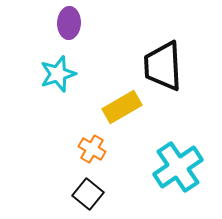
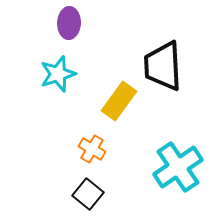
yellow rectangle: moved 3 px left, 6 px up; rotated 24 degrees counterclockwise
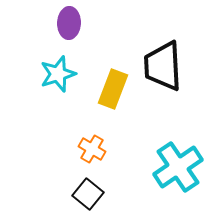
yellow rectangle: moved 6 px left, 12 px up; rotated 15 degrees counterclockwise
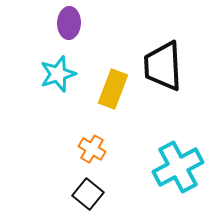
cyan cross: rotated 6 degrees clockwise
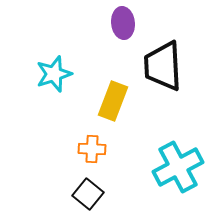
purple ellipse: moved 54 px right; rotated 8 degrees counterclockwise
cyan star: moved 4 px left
yellow rectangle: moved 12 px down
orange cross: rotated 28 degrees counterclockwise
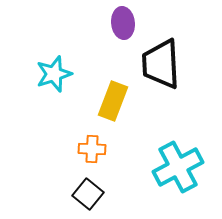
black trapezoid: moved 2 px left, 2 px up
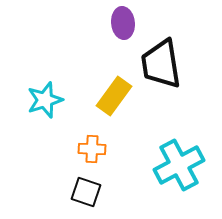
black trapezoid: rotated 6 degrees counterclockwise
cyan star: moved 9 px left, 26 px down
yellow rectangle: moved 1 px right, 5 px up; rotated 15 degrees clockwise
cyan cross: moved 1 px right, 2 px up
black square: moved 2 px left, 2 px up; rotated 20 degrees counterclockwise
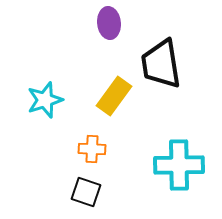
purple ellipse: moved 14 px left
cyan cross: rotated 27 degrees clockwise
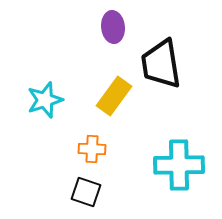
purple ellipse: moved 4 px right, 4 px down
